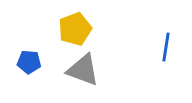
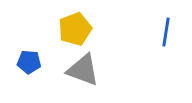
blue line: moved 15 px up
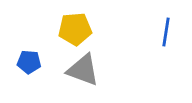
yellow pentagon: rotated 16 degrees clockwise
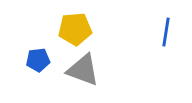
blue pentagon: moved 9 px right, 2 px up; rotated 10 degrees counterclockwise
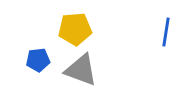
gray triangle: moved 2 px left
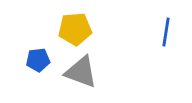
gray triangle: moved 2 px down
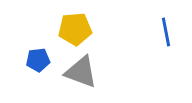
blue line: rotated 20 degrees counterclockwise
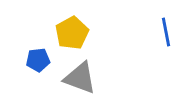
yellow pentagon: moved 3 px left, 4 px down; rotated 24 degrees counterclockwise
gray triangle: moved 1 px left, 6 px down
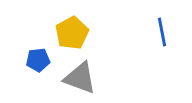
blue line: moved 4 px left
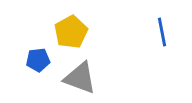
yellow pentagon: moved 1 px left, 1 px up
